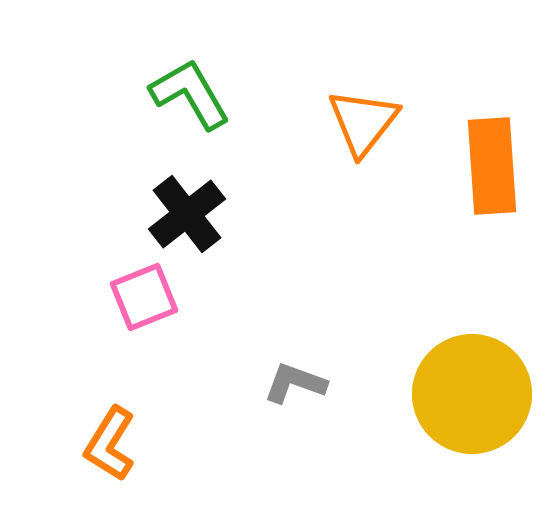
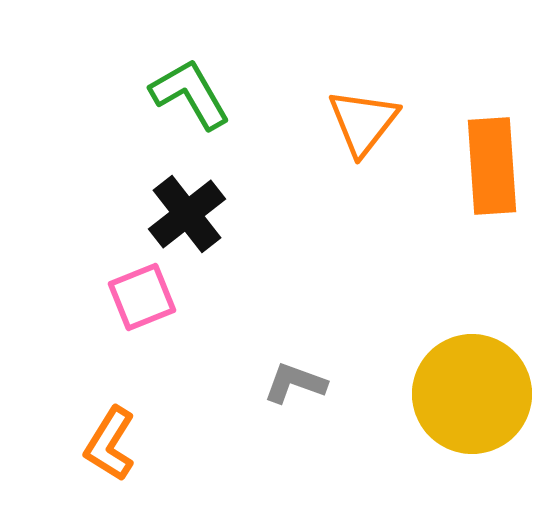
pink square: moved 2 px left
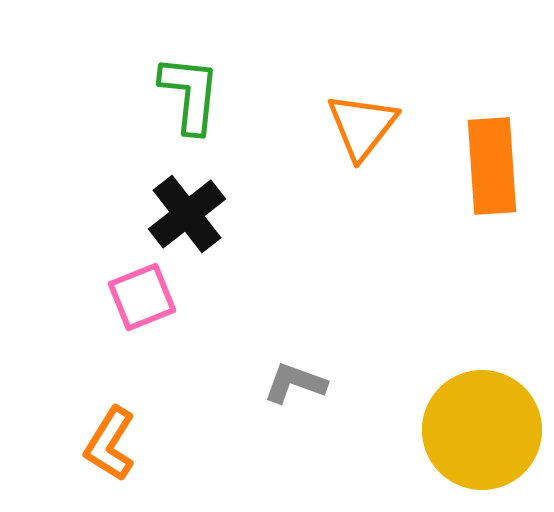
green L-shape: rotated 36 degrees clockwise
orange triangle: moved 1 px left, 4 px down
yellow circle: moved 10 px right, 36 px down
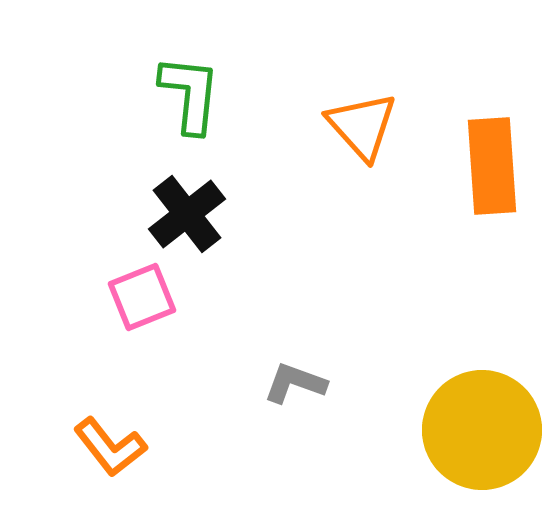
orange triangle: rotated 20 degrees counterclockwise
orange L-shape: moved 3 px down; rotated 70 degrees counterclockwise
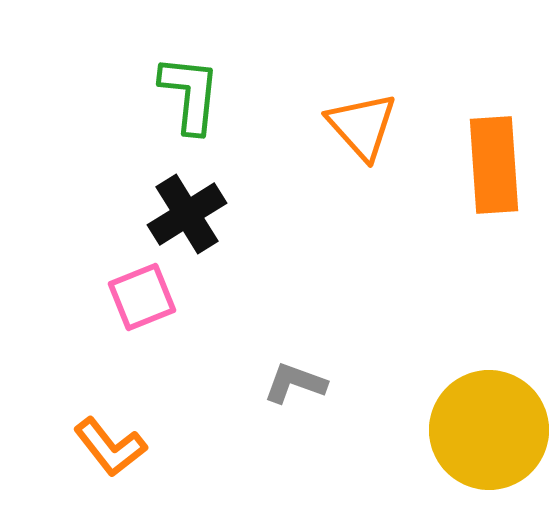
orange rectangle: moved 2 px right, 1 px up
black cross: rotated 6 degrees clockwise
yellow circle: moved 7 px right
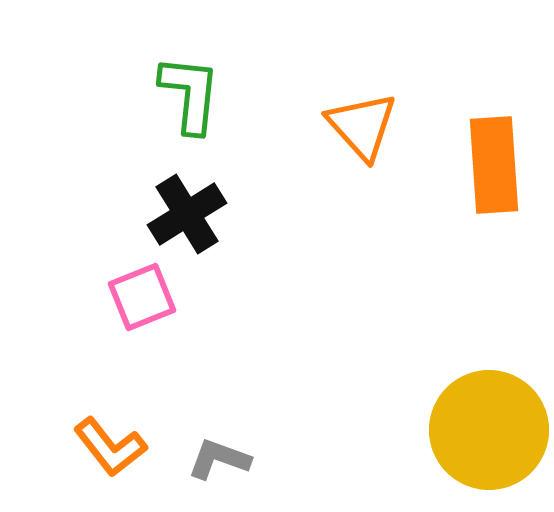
gray L-shape: moved 76 px left, 76 px down
